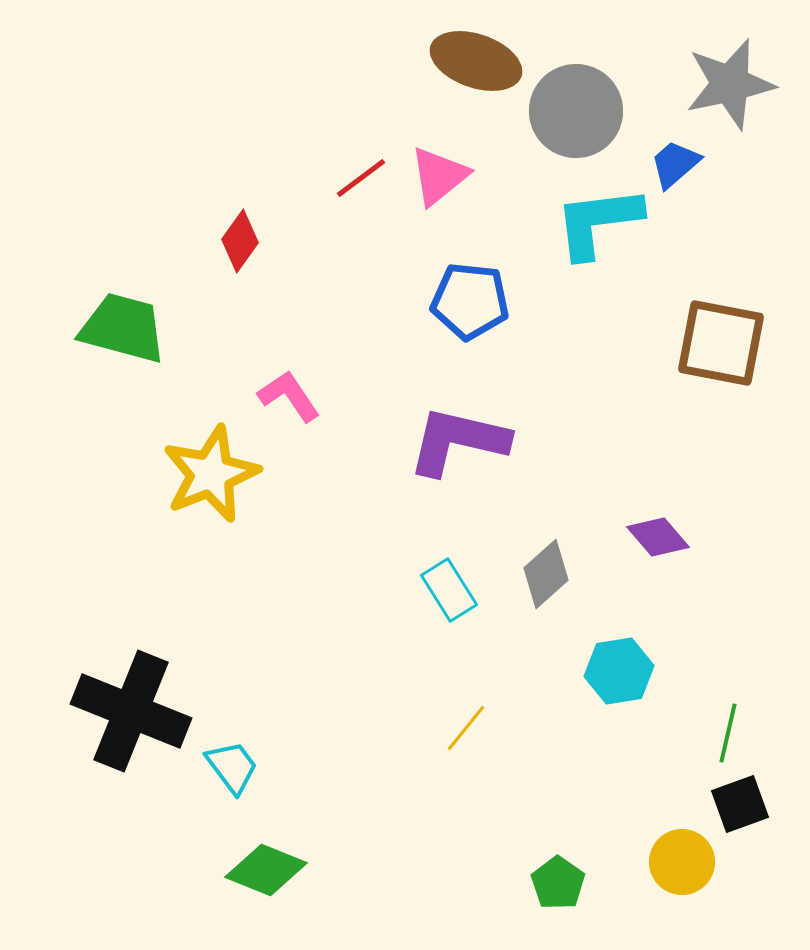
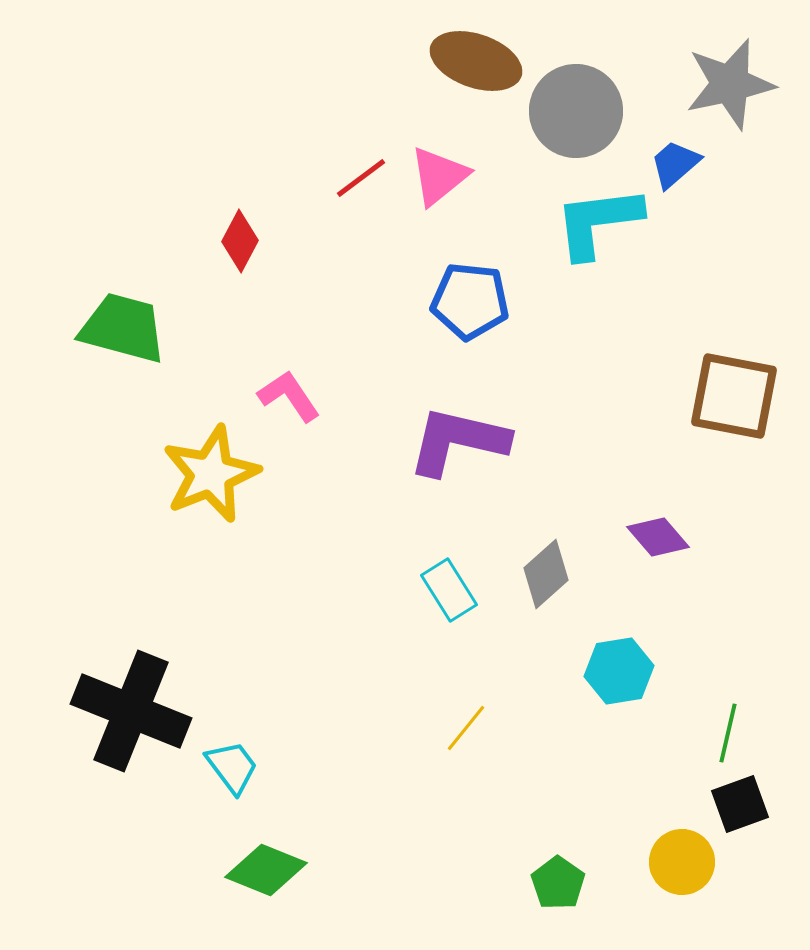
red diamond: rotated 8 degrees counterclockwise
brown square: moved 13 px right, 53 px down
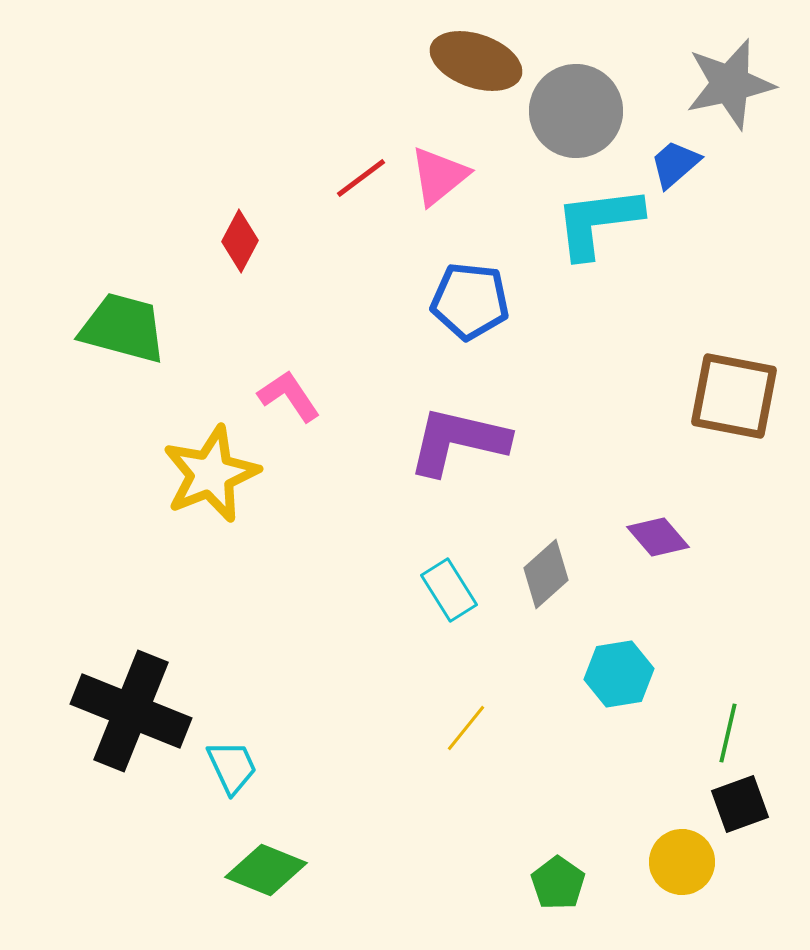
cyan hexagon: moved 3 px down
cyan trapezoid: rotated 12 degrees clockwise
